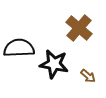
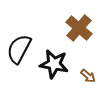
black semicircle: moved 1 px down; rotated 60 degrees counterclockwise
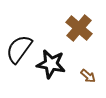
black semicircle: rotated 8 degrees clockwise
black star: moved 3 px left
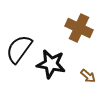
brown cross: rotated 16 degrees counterclockwise
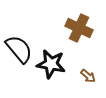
black semicircle: rotated 104 degrees clockwise
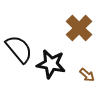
brown cross: rotated 20 degrees clockwise
brown arrow: moved 1 px left, 1 px up
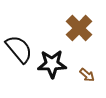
black star: moved 1 px right; rotated 12 degrees counterclockwise
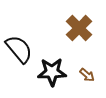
black star: moved 8 px down
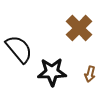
brown arrow: moved 3 px right, 1 px up; rotated 63 degrees clockwise
